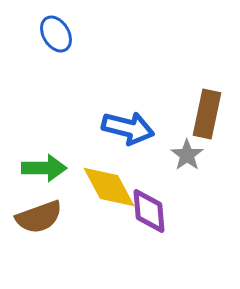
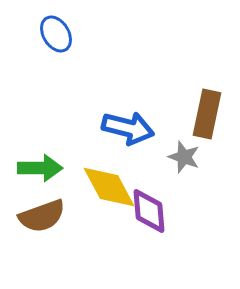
gray star: moved 3 px left, 2 px down; rotated 16 degrees counterclockwise
green arrow: moved 4 px left
brown semicircle: moved 3 px right, 1 px up
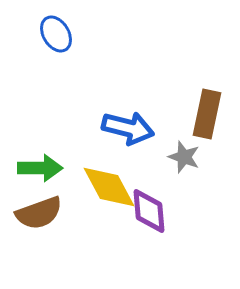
brown semicircle: moved 3 px left, 3 px up
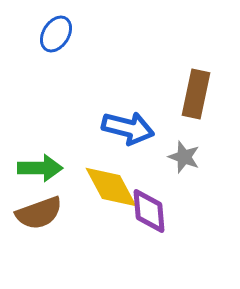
blue ellipse: rotated 63 degrees clockwise
brown rectangle: moved 11 px left, 20 px up
yellow diamond: moved 2 px right
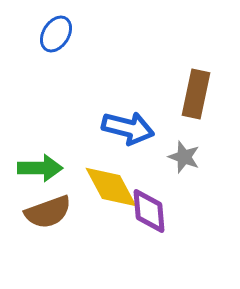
brown semicircle: moved 9 px right, 1 px up
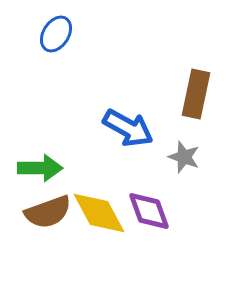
blue arrow: rotated 15 degrees clockwise
yellow diamond: moved 12 px left, 26 px down
purple diamond: rotated 15 degrees counterclockwise
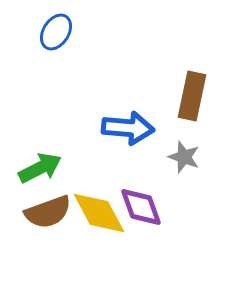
blue ellipse: moved 2 px up
brown rectangle: moved 4 px left, 2 px down
blue arrow: rotated 24 degrees counterclockwise
green arrow: rotated 27 degrees counterclockwise
purple diamond: moved 8 px left, 4 px up
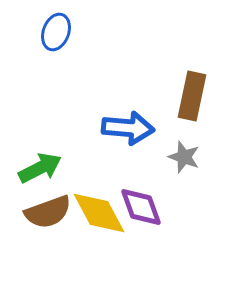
blue ellipse: rotated 12 degrees counterclockwise
